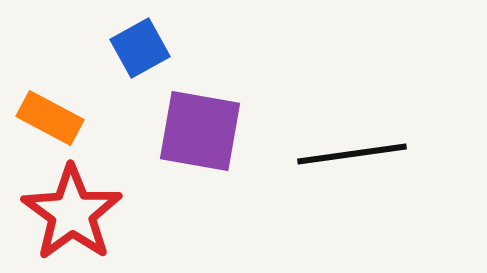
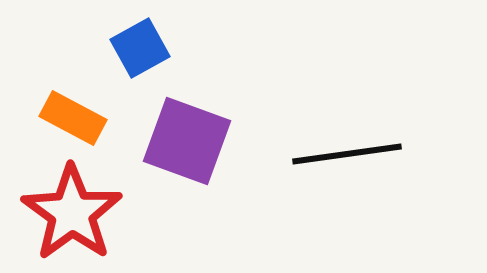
orange rectangle: moved 23 px right
purple square: moved 13 px left, 10 px down; rotated 10 degrees clockwise
black line: moved 5 px left
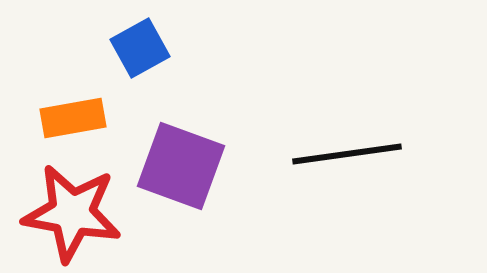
orange rectangle: rotated 38 degrees counterclockwise
purple square: moved 6 px left, 25 px down
red star: rotated 26 degrees counterclockwise
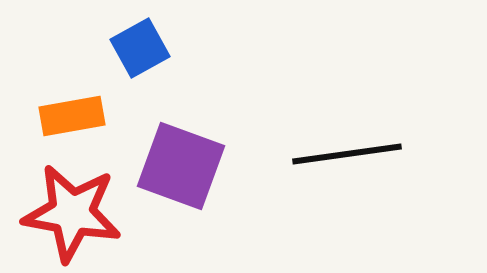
orange rectangle: moved 1 px left, 2 px up
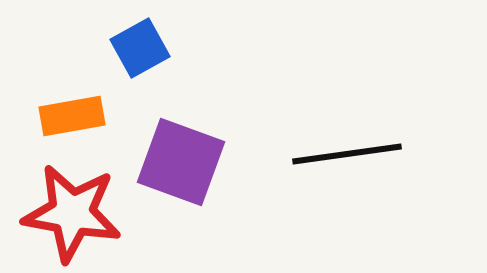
purple square: moved 4 px up
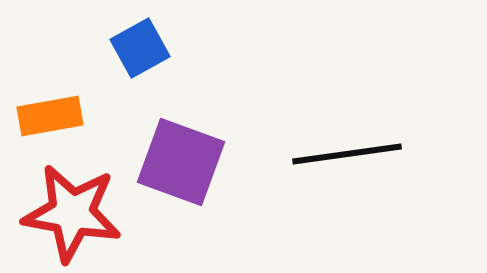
orange rectangle: moved 22 px left
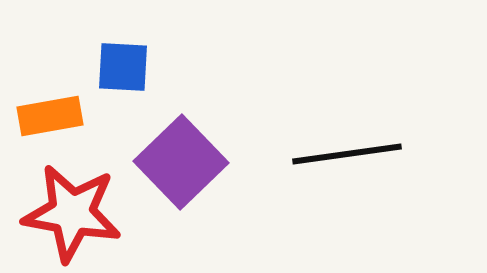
blue square: moved 17 px left, 19 px down; rotated 32 degrees clockwise
purple square: rotated 26 degrees clockwise
